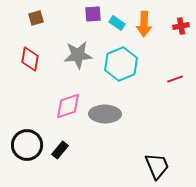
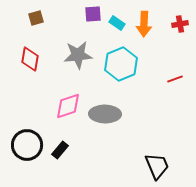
red cross: moved 1 px left, 2 px up
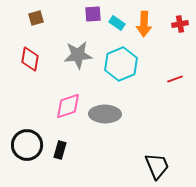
black rectangle: rotated 24 degrees counterclockwise
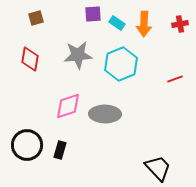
black trapezoid: moved 1 px right, 2 px down; rotated 20 degrees counterclockwise
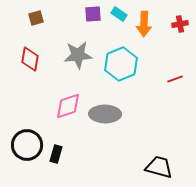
cyan rectangle: moved 2 px right, 9 px up
black rectangle: moved 4 px left, 4 px down
black trapezoid: moved 1 px right, 1 px up; rotated 32 degrees counterclockwise
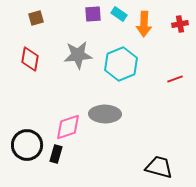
pink diamond: moved 21 px down
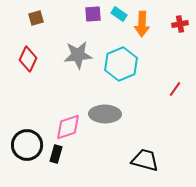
orange arrow: moved 2 px left
red diamond: moved 2 px left; rotated 15 degrees clockwise
red line: moved 10 px down; rotated 35 degrees counterclockwise
black trapezoid: moved 14 px left, 7 px up
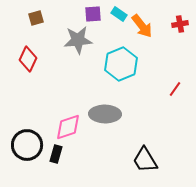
orange arrow: moved 2 px down; rotated 40 degrees counterclockwise
gray star: moved 15 px up
black trapezoid: rotated 136 degrees counterclockwise
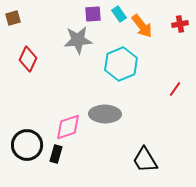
cyan rectangle: rotated 21 degrees clockwise
brown square: moved 23 px left
